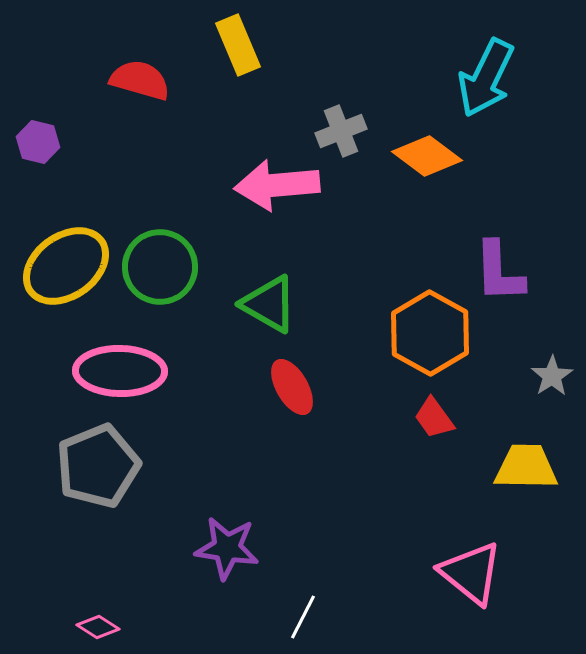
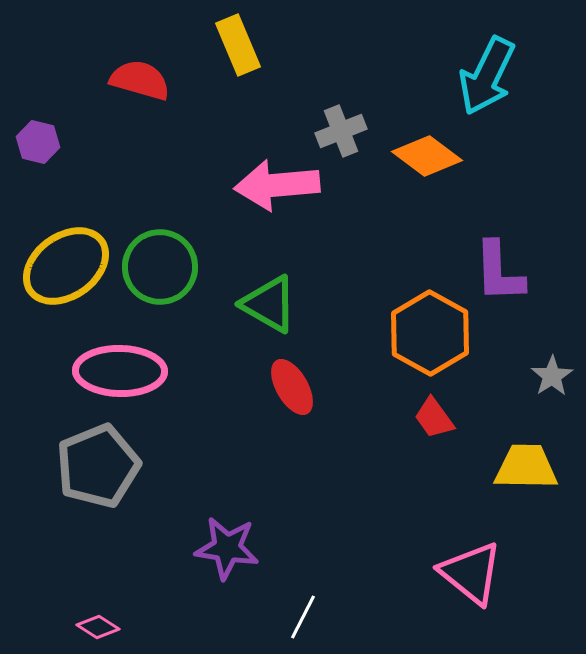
cyan arrow: moved 1 px right, 2 px up
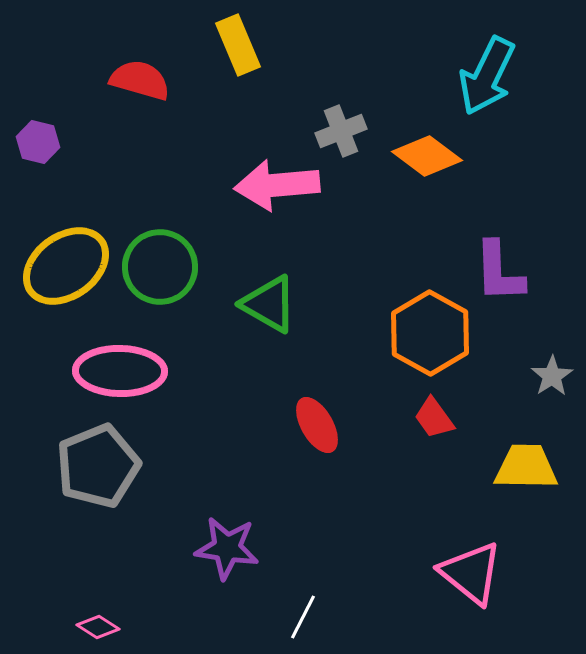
red ellipse: moved 25 px right, 38 px down
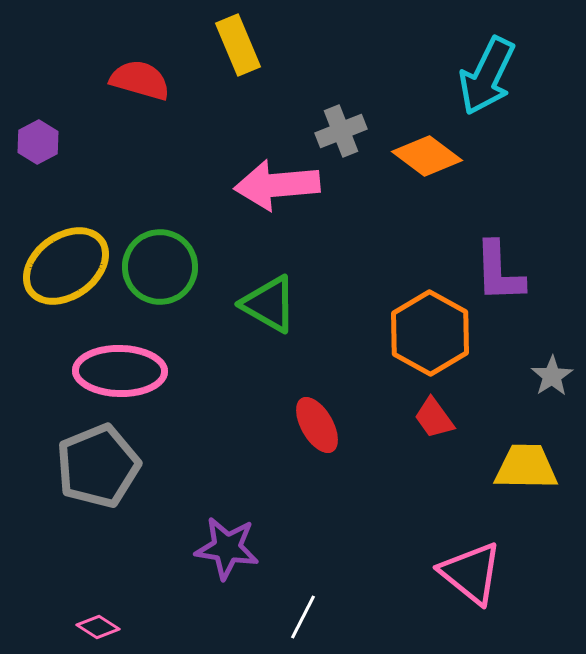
purple hexagon: rotated 18 degrees clockwise
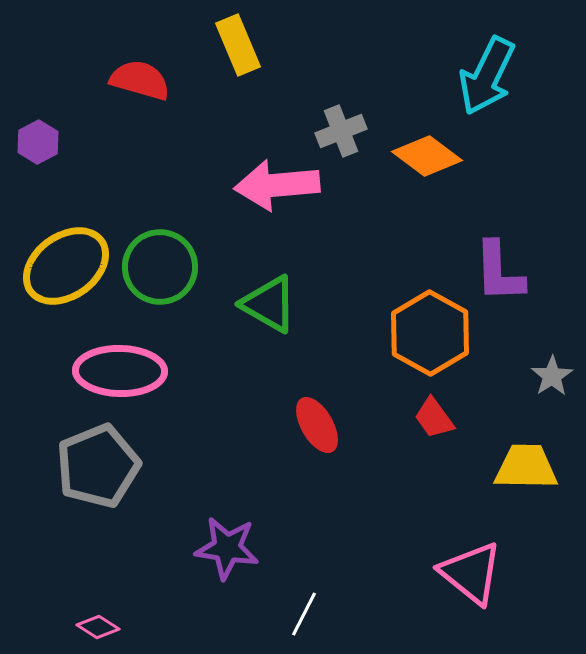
white line: moved 1 px right, 3 px up
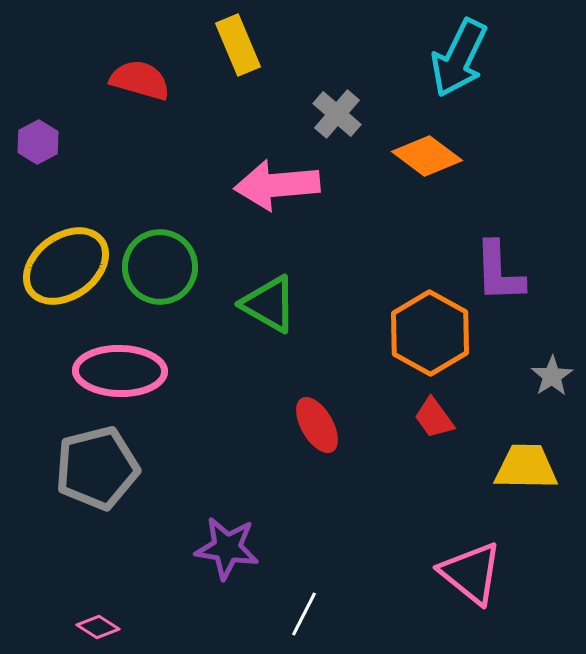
cyan arrow: moved 28 px left, 18 px up
gray cross: moved 4 px left, 17 px up; rotated 27 degrees counterclockwise
gray pentagon: moved 1 px left, 2 px down; rotated 8 degrees clockwise
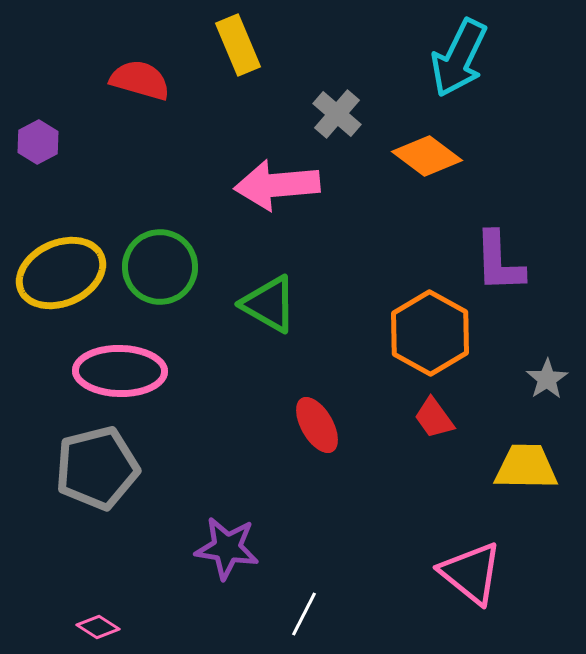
yellow ellipse: moved 5 px left, 7 px down; rotated 12 degrees clockwise
purple L-shape: moved 10 px up
gray star: moved 5 px left, 3 px down
